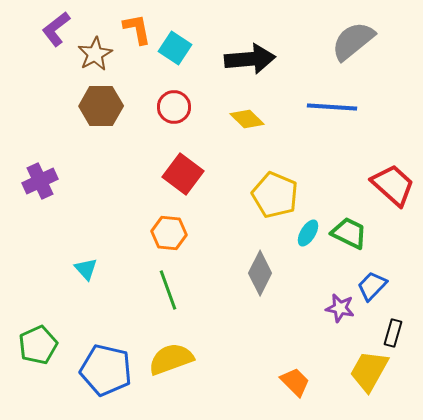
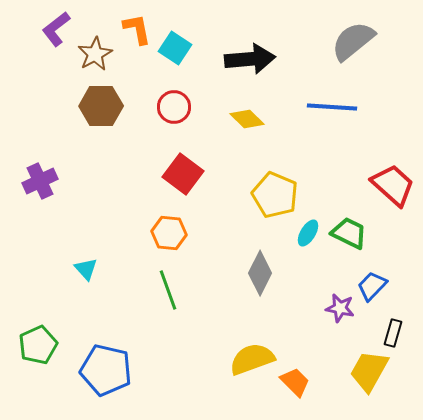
yellow semicircle: moved 81 px right
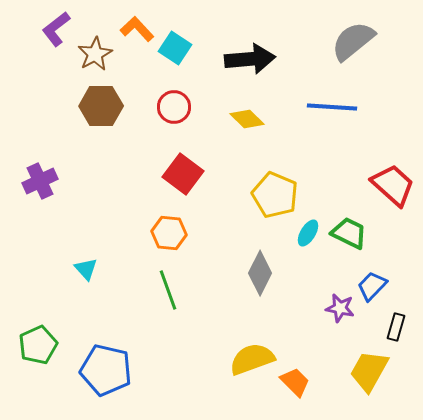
orange L-shape: rotated 32 degrees counterclockwise
black rectangle: moved 3 px right, 6 px up
